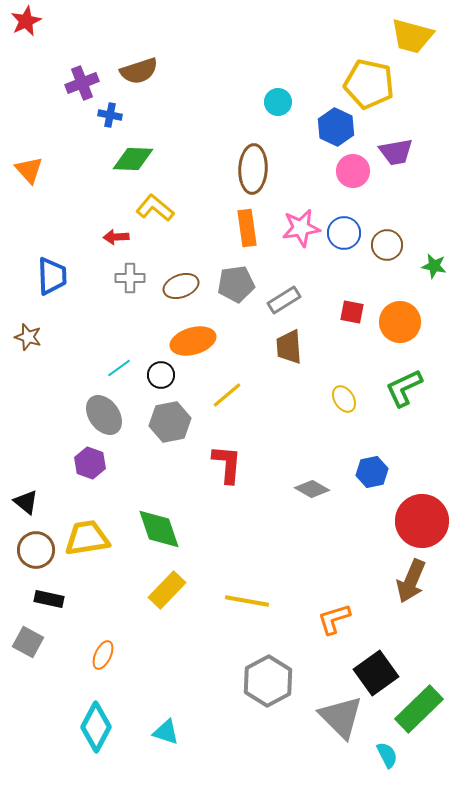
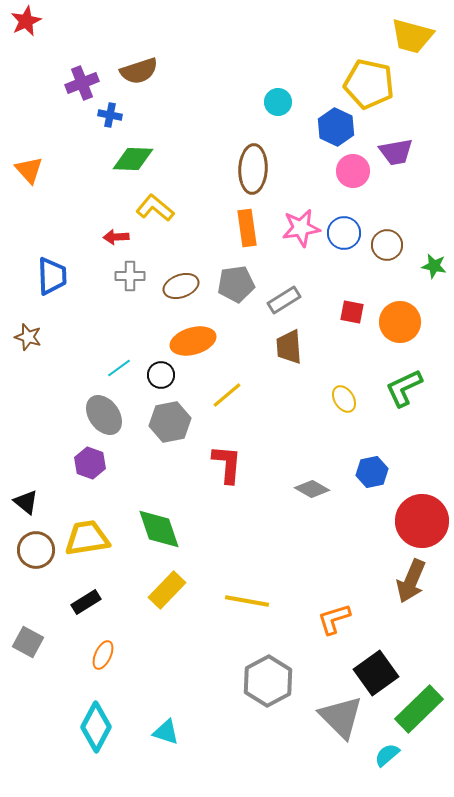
gray cross at (130, 278): moved 2 px up
black rectangle at (49, 599): moved 37 px right, 3 px down; rotated 44 degrees counterclockwise
cyan semicircle at (387, 755): rotated 104 degrees counterclockwise
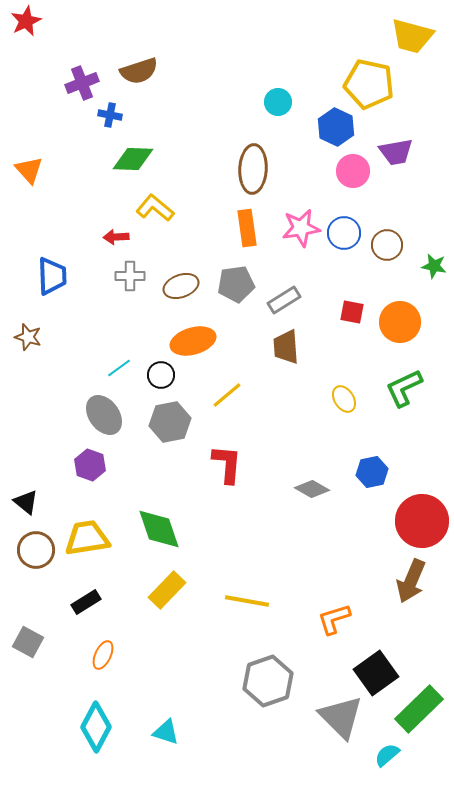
brown trapezoid at (289, 347): moved 3 px left
purple hexagon at (90, 463): moved 2 px down
gray hexagon at (268, 681): rotated 9 degrees clockwise
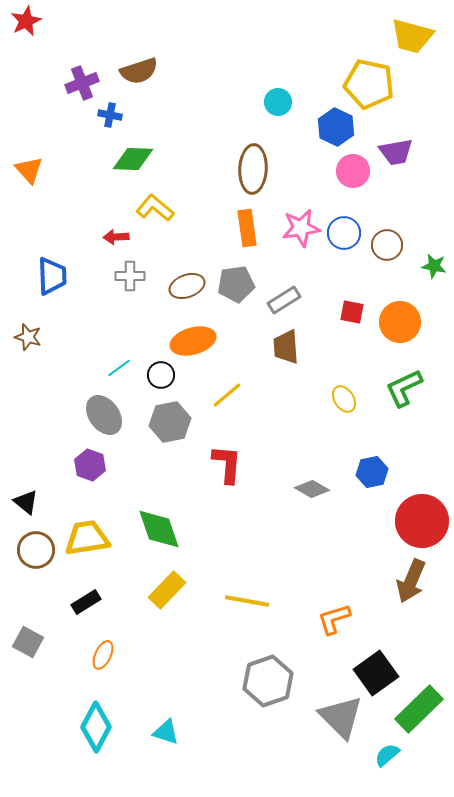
brown ellipse at (181, 286): moved 6 px right
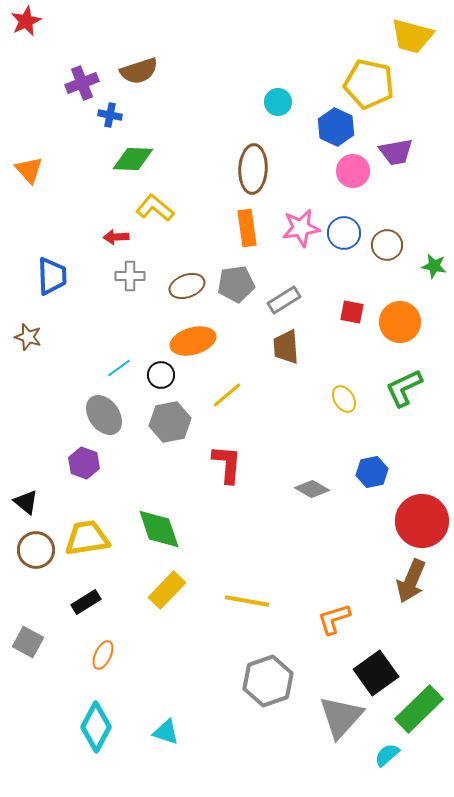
purple hexagon at (90, 465): moved 6 px left, 2 px up
gray triangle at (341, 717): rotated 27 degrees clockwise
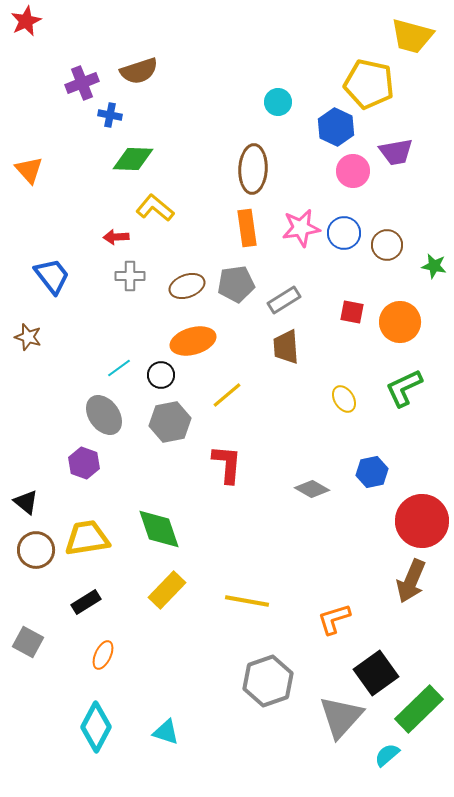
blue trapezoid at (52, 276): rotated 36 degrees counterclockwise
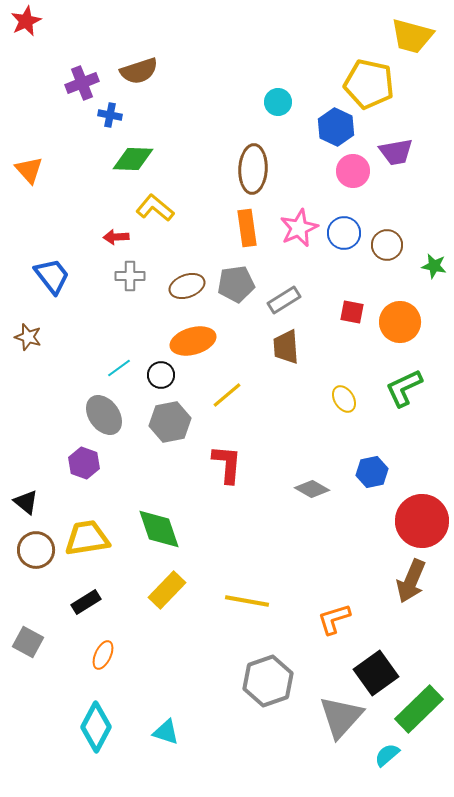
pink star at (301, 228): moved 2 px left; rotated 15 degrees counterclockwise
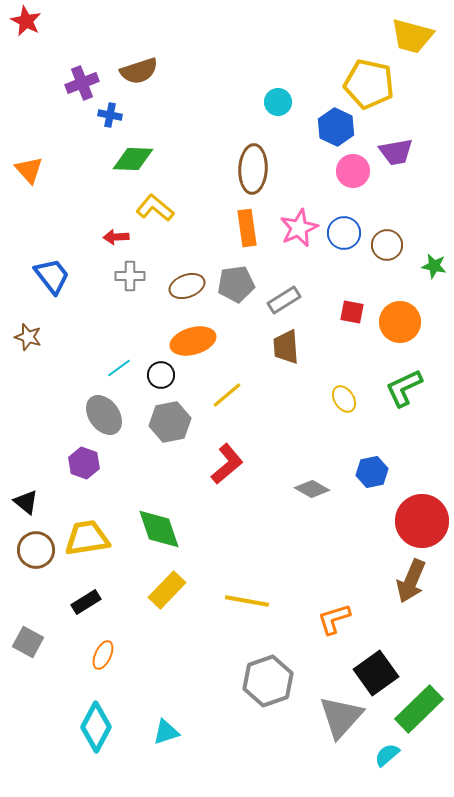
red star at (26, 21): rotated 20 degrees counterclockwise
red L-shape at (227, 464): rotated 45 degrees clockwise
cyan triangle at (166, 732): rotated 36 degrees counterclockwise
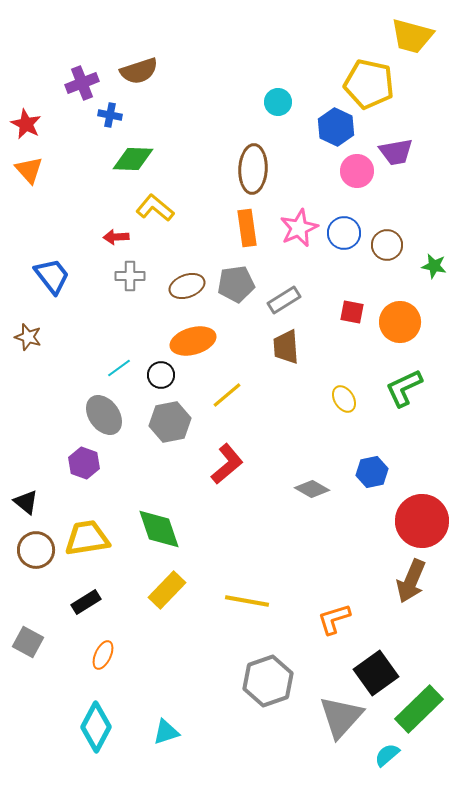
red star at (26, 21): moved 103 px down
pink circle at (353, 171): moved 4 px right
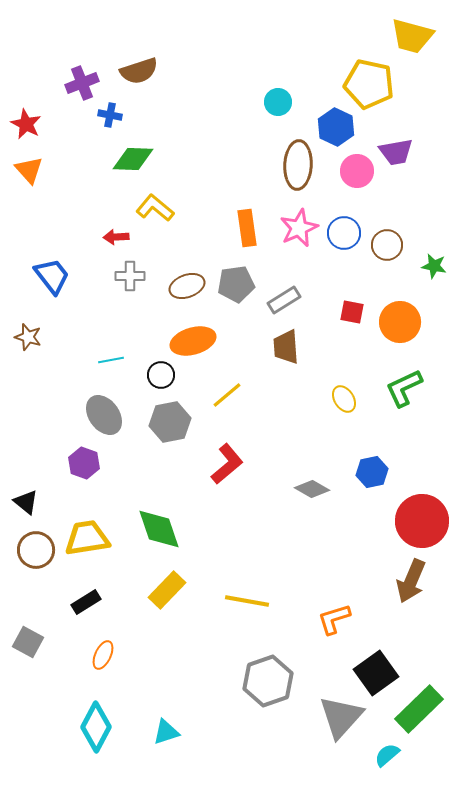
brown ellipse at (253, 169): moved 45 px right, 4 px up
cyan line at (119, 368): moved 8 px left, 8 px up; rotated 25 degrees clockwise
